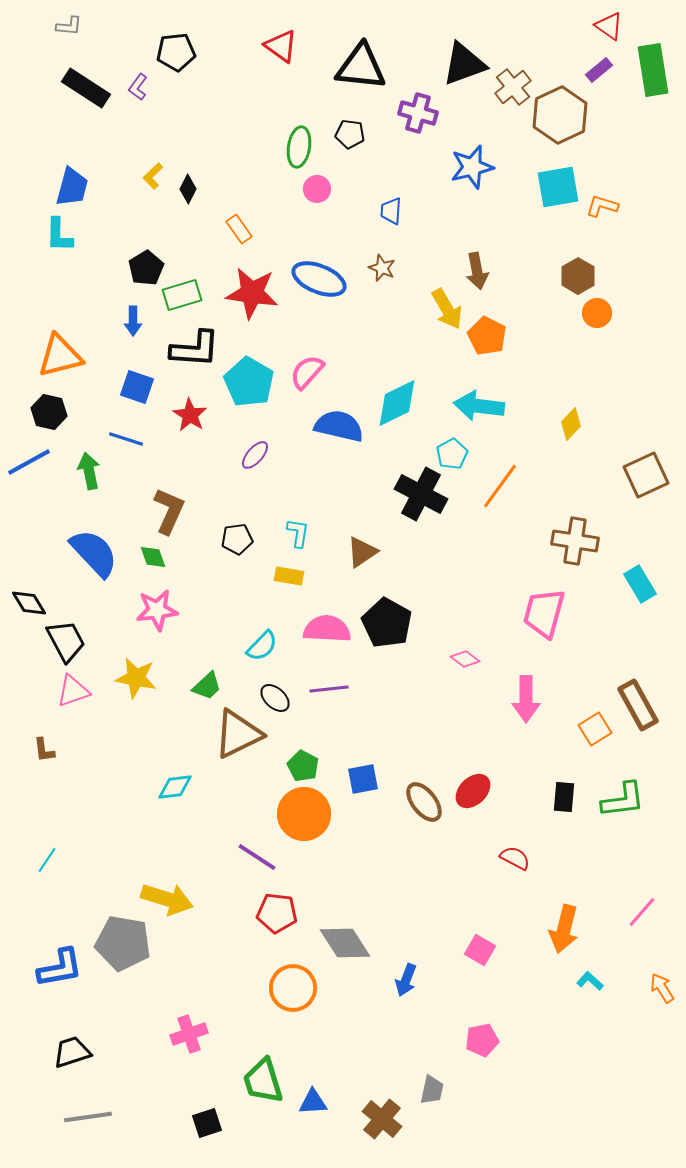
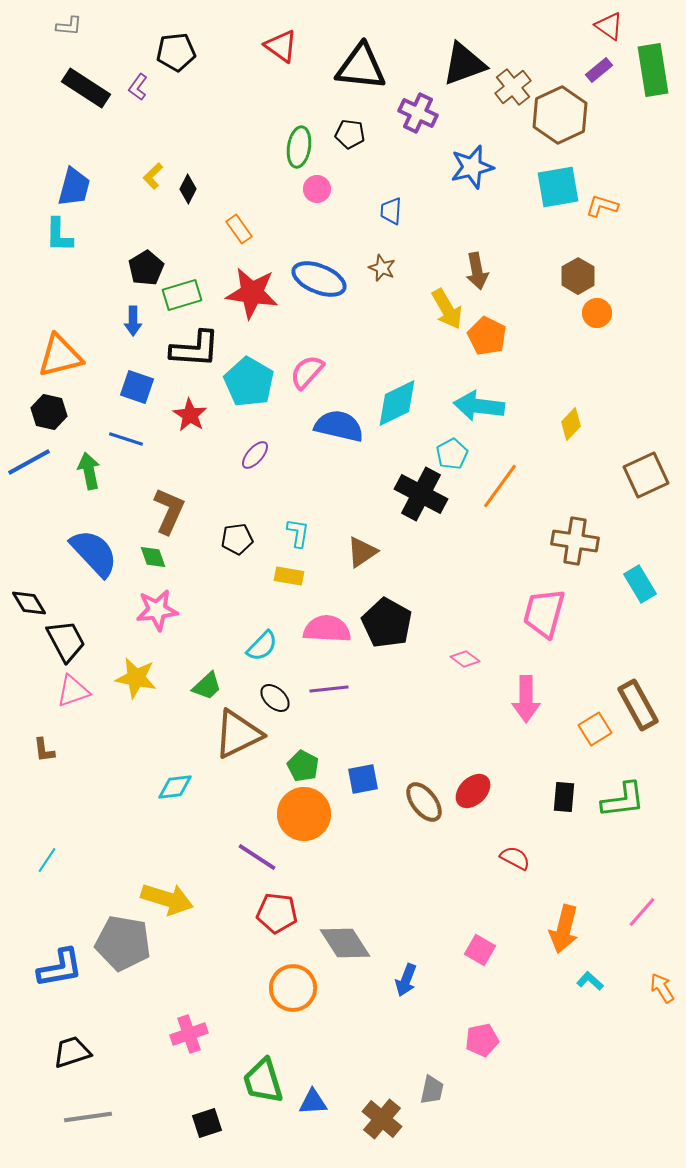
purple cross at (418, 113): rotated 9 degrees clockwise
blue trapezoid at (72, 187): moved 2 px right
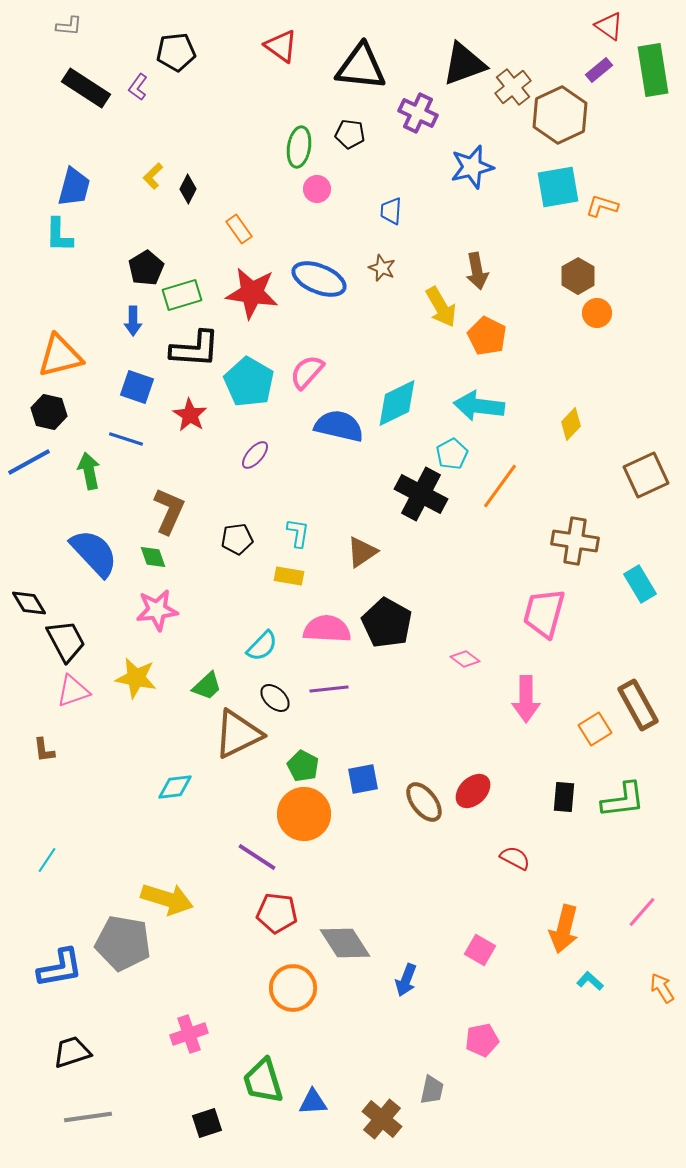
yellow arrow at (447, 309): moved 6 px left, 2 px up
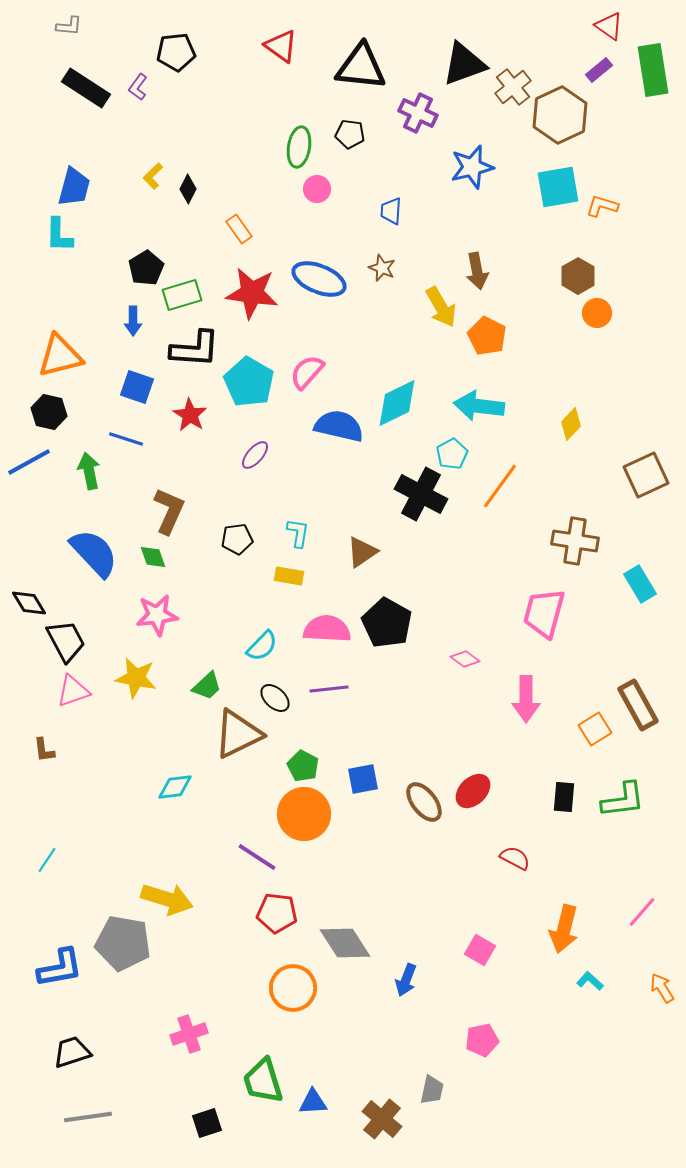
pink star at (157, 610): moved 5 px down
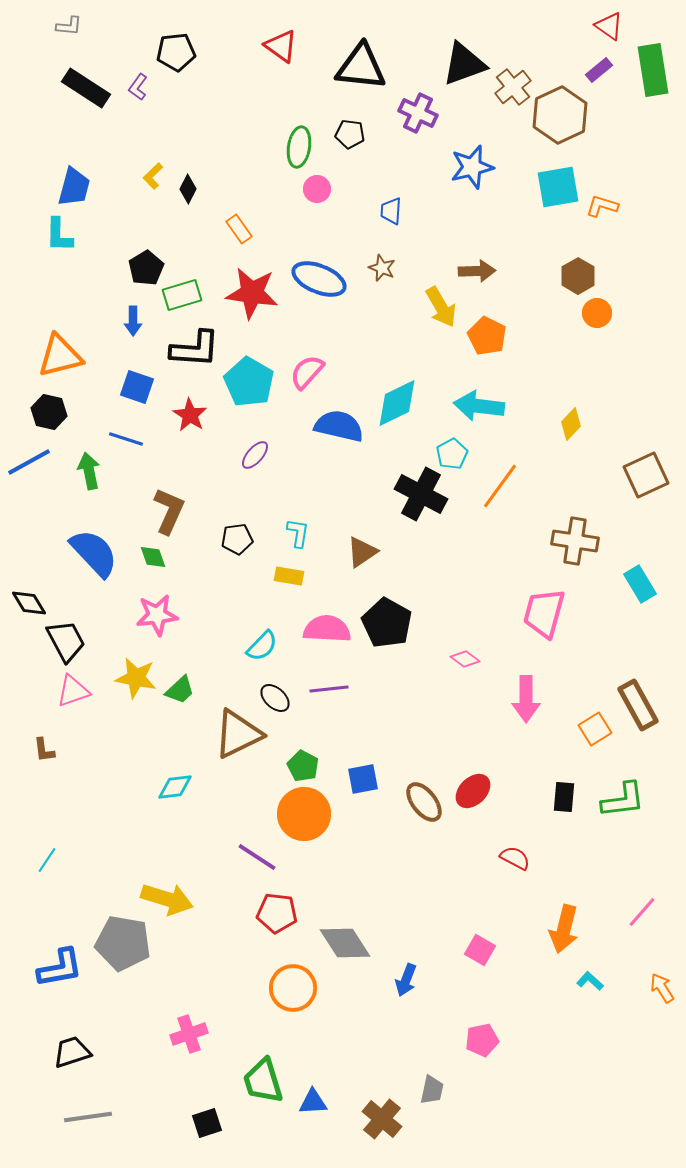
brown arrow at (477, 271): rotated 81 degrees counterclockwise
green trapezoid at (207, 686): moved 27 px left, 4 px down
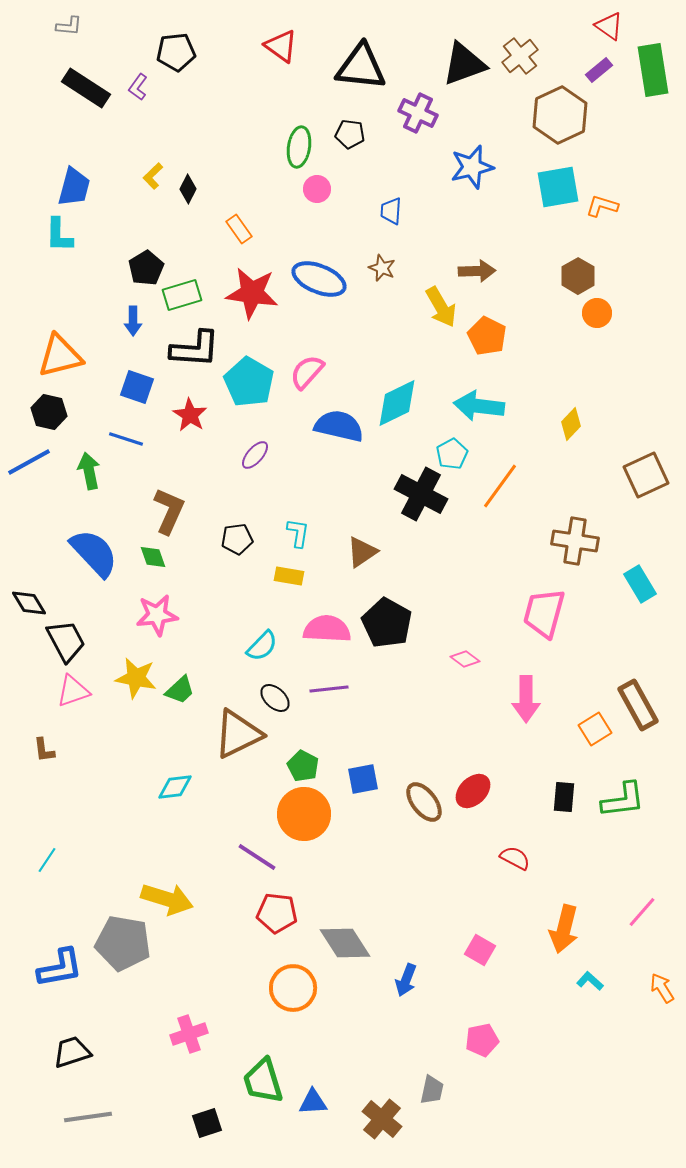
brown cross at (513, 87): moved 7 px right, 31 px up
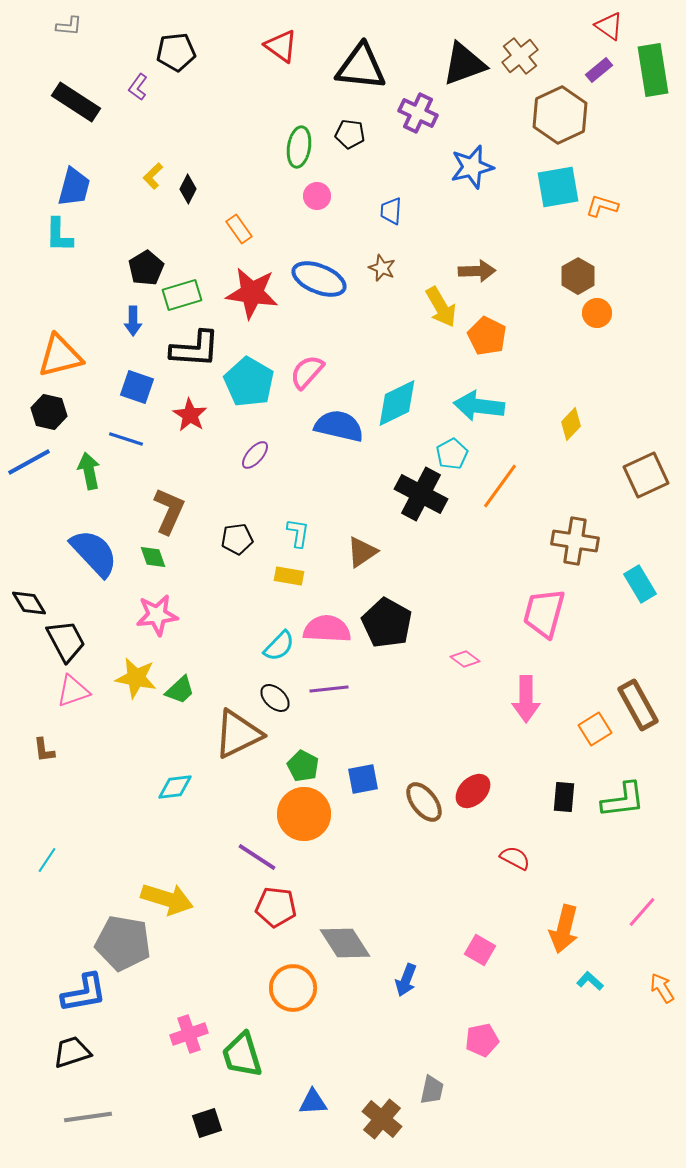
black rectangle at (86, 88): moved 10 px left, 14 px down
pink circle at (317, 189): moved 7 px down
cyan semicircle at (262, 646): moved 17 px right
red pentagon at (277, 913): moved 1 px left, 6 px up
blue L-shape at (60, 968): moved 24 px right, 25 px down
green trapezoid at (263, 1081): moved 21 px left, 26 px up
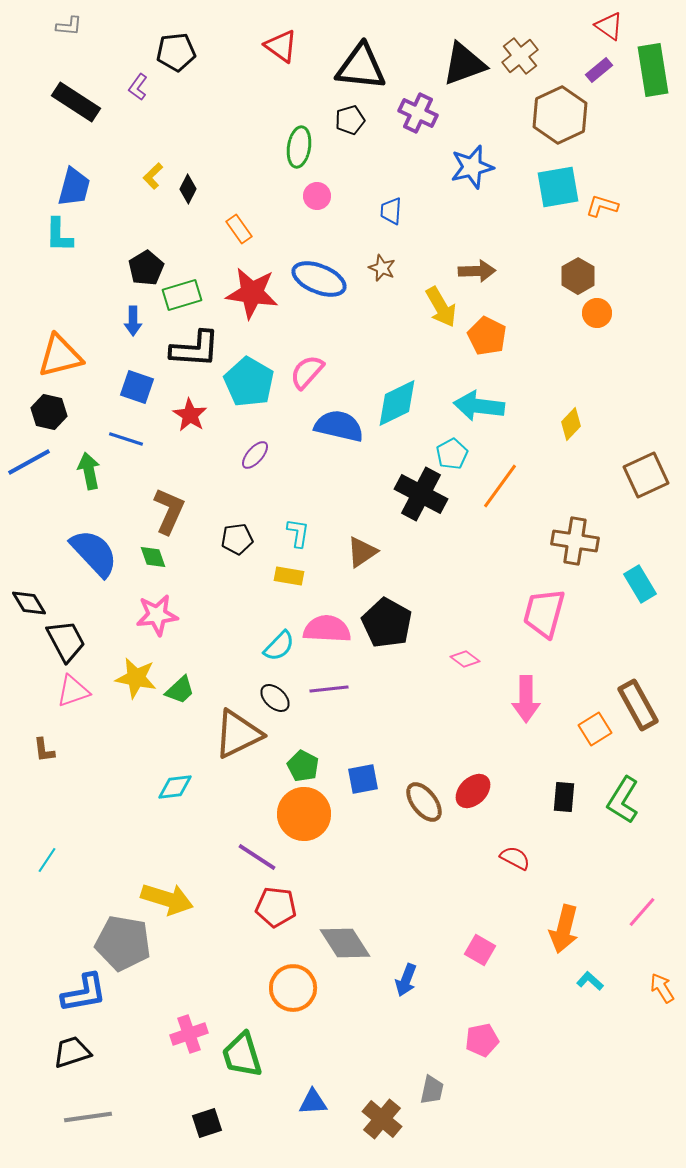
black pentagon at (350, 134): moved 14 px up; rotated 24 degrees counterclockwise
green L-shape at (623, 800): rotated 129 degrees clockwise
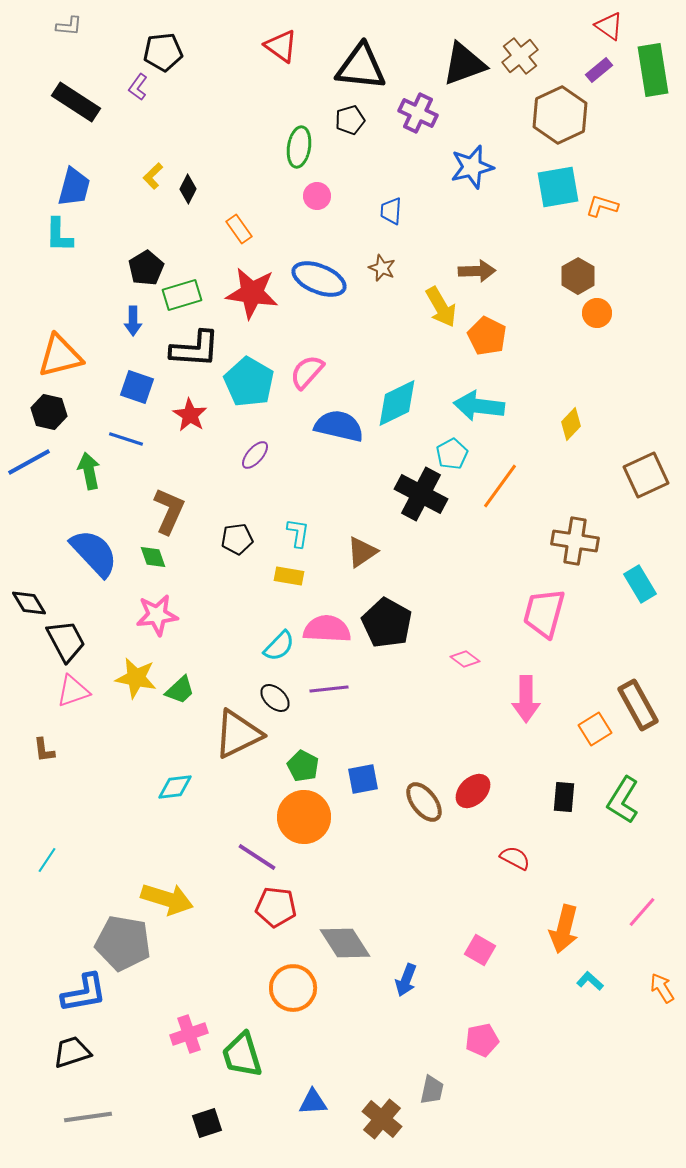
black pentagon at (176, 52): moved 13 px left
orange circle at (304, 814): moved 3 px down
